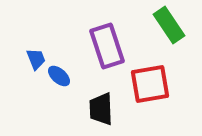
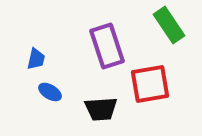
blue trapezoid: rotated 35 degrees clockwise
blue ellipse: moved 9 px left, 16 px down; rotated 10 degrees counterclockwise
black trapezoid: rotated 92 degrees counterclockwise
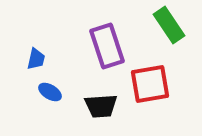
black trapezoid: moved 3 px up
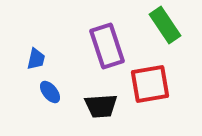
green rectangle: moved 4 px left
blue ellipse: rotated 20 degrees clockwise
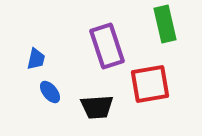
green rectangle: moved 1 px up; rotated 21 degrees clockwise
black trapezoid: moved 4 px left, 1 px down
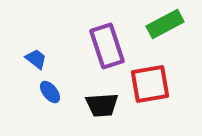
green rectangle: rotated 75 degrees clockwise
blue trapezoid: rotated 65 degrees counterclockwise
black trapezoid: moved 5 px right, 2 px up
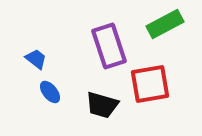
purple rectangle: moved 2 px right
black trapezoid: rotated 20 degrees clockwise
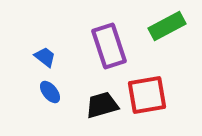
green rectangle: moved 2 px right, 2 px down
blue trapezoid: moved 9 px right, 2 px up
red square: moved 3 px left, 11 px down
black trapezoid: rotated 148 degrees clockwise
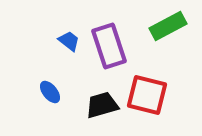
green rectangle: moved 1 px right
blue trapezoid: moved 24 px right, 16 px up
red square: rotated 24 degrees clockwise
